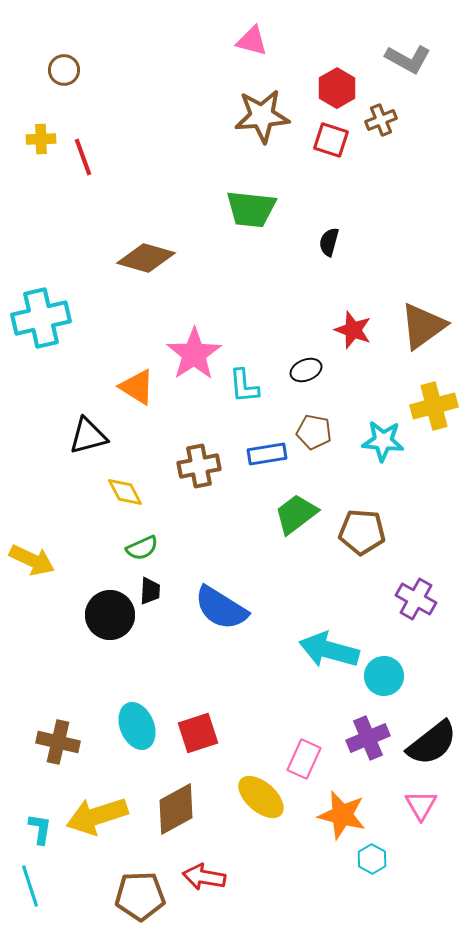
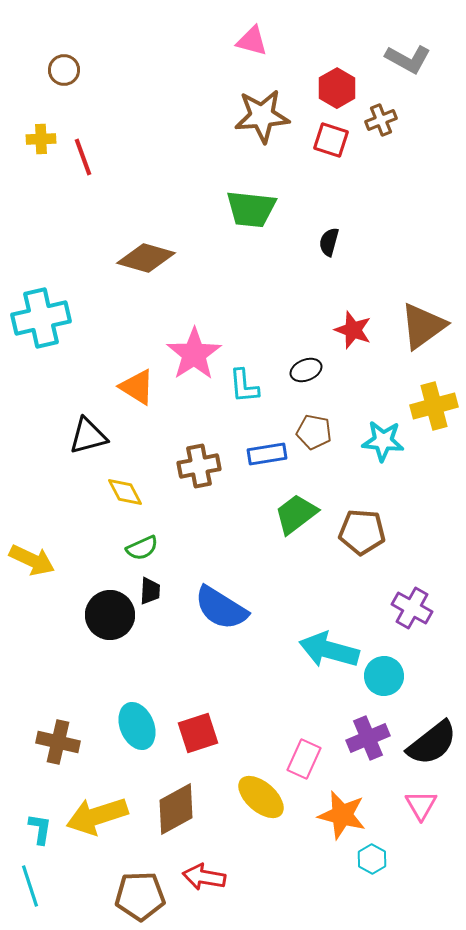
purple cross at (416, 599): moved 4 px left, 9 px down
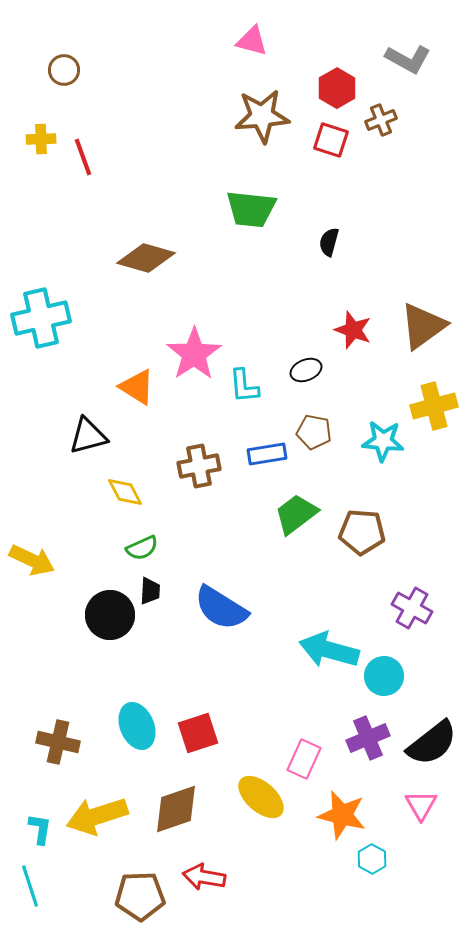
brown diamond at (176, 809): rotated 10 degrees clockwise
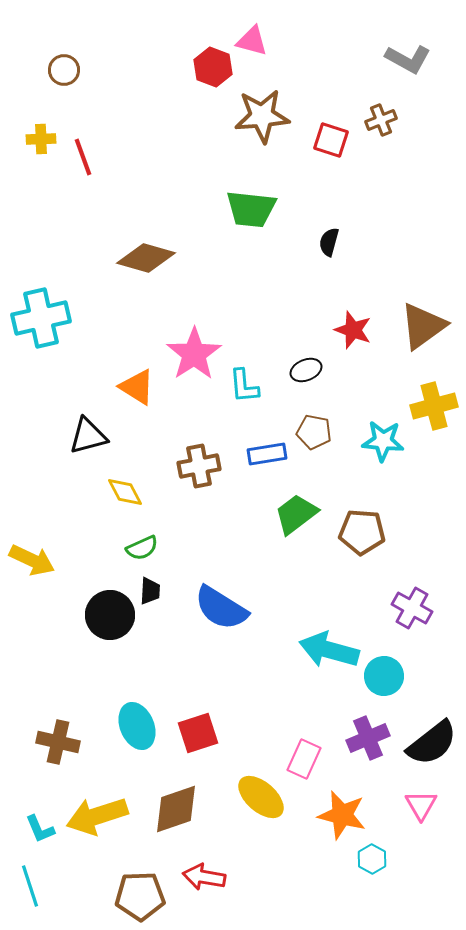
red hexagon at (337, 88): moved 124 px left, 21 px up; rotated 9 degrees counterclockwise
cyan L-shape at (40, 829): rotated 148 degrees clockwise
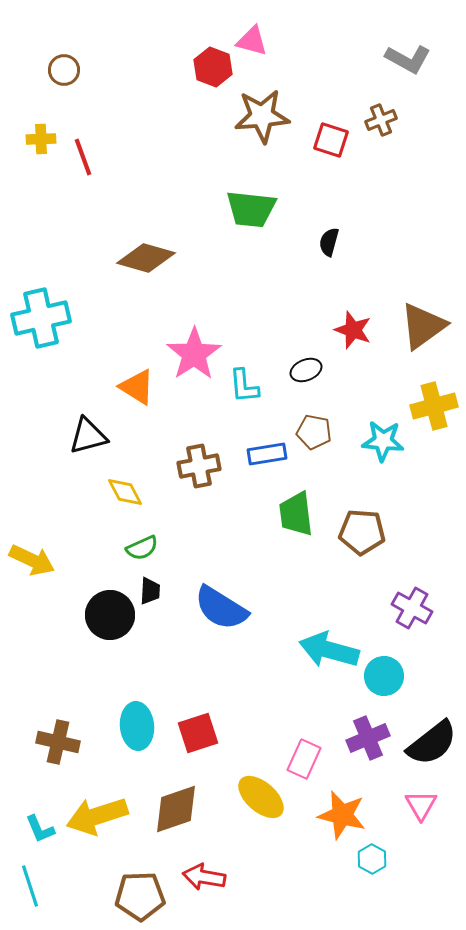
green trapezoid at (296, 514): rotated 60 degrees counterclockwise
cyan ellipse at (137, 726): rotated 18 degrees clockwise
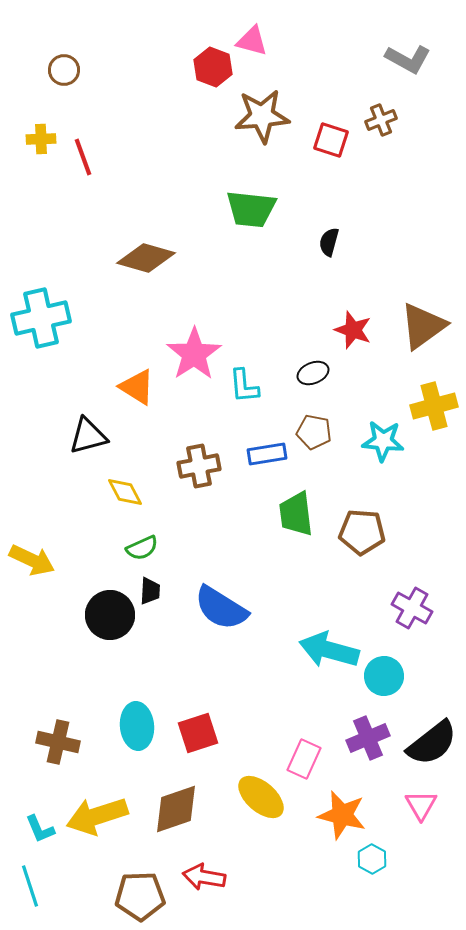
black ellipse at (306, 370): moved 7 px right, 3 px down
